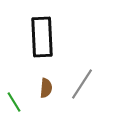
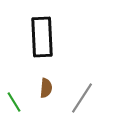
gray line: moved 14 px down
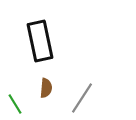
black rectangle: moved 2 px left, 4 px down; rotated 9 degrees counterclockwise
green line: moved 1 px right, 2 px down
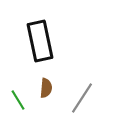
green line: moved 3 px right, 4 px up
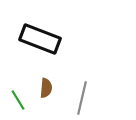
black rectangle: moved 2 px up; rotated 57 degrees counterclockwise
gray line: rotated 20 degrees counterclockwise
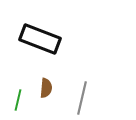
green line: rotated 45 degrees clockwise
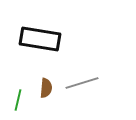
black rectangle: rotated 12 degrees counterclockwise
gray line: moved 15 px up; rotated 60 degrees clockwise
